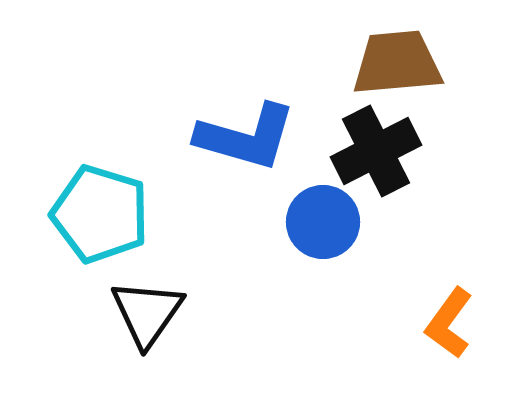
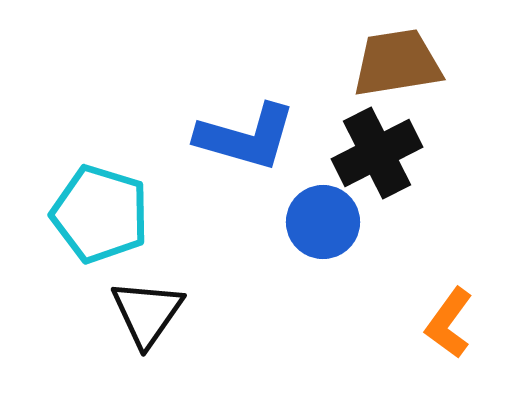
brown trapezoid: rotated 4 degrees counterclockwise
black cross: moved 1 px right, 2 px down
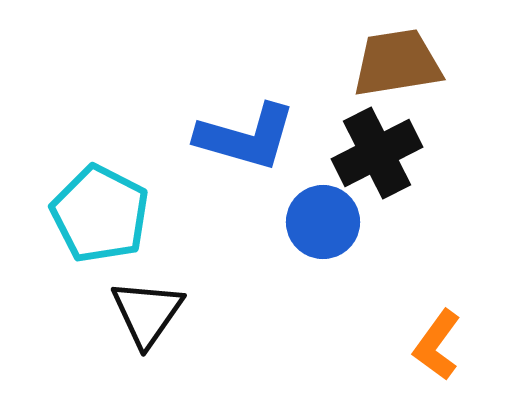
cyan pentagon: rotated 10 degrees clockwise
orange L-shape: moved 12 px left, 22 px down
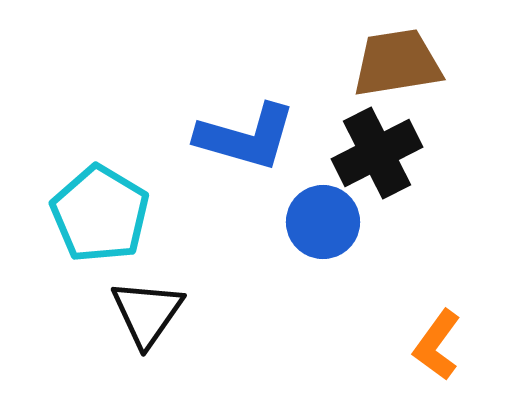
cyan pentagon: rotated 4 degrees clockwise
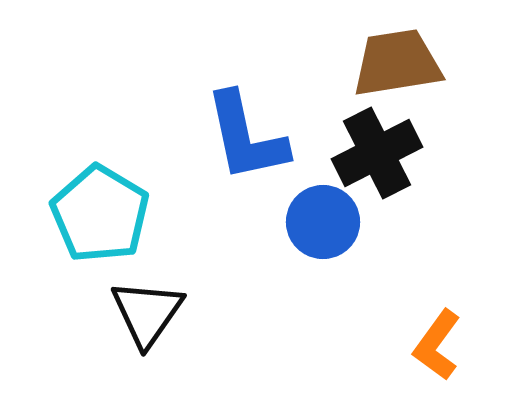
blue L-shape: rotated 62 degrees clockwise
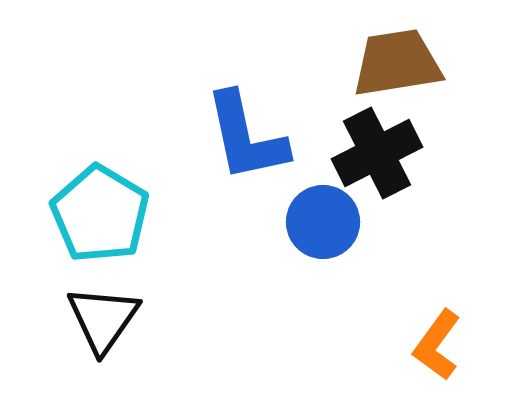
black triangle: moved 44 px left, 6 px down
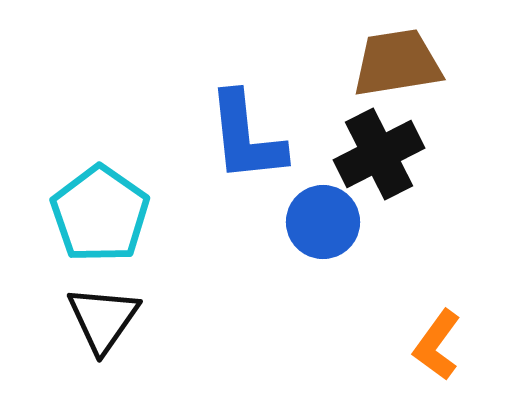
blue L-shape: rotated 6 degrees clockwise
black cross: moved 2 px right, 1 px down
cyan pentagon: rotated 4 degrees clockwise
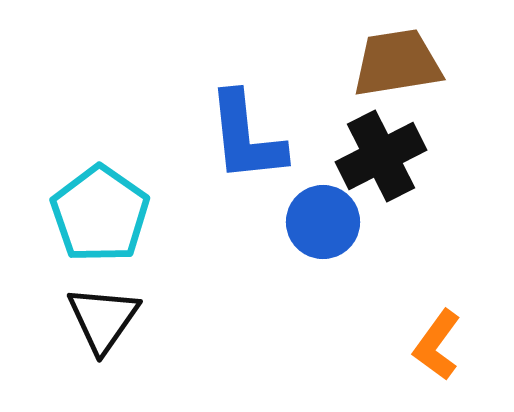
black cross: moved 2 px right, 2 px down
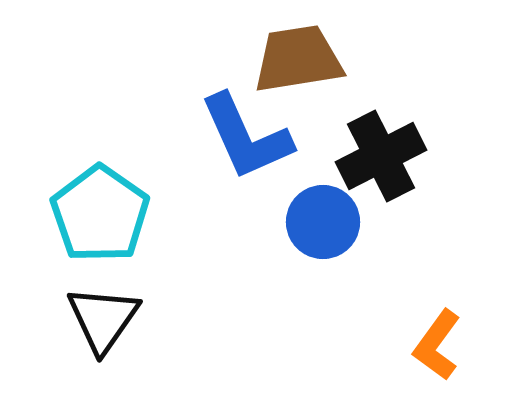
brown trapezoid: moved 99 px left, 4 px up
blue L-shape: rotated 18 degrees counterclockwise
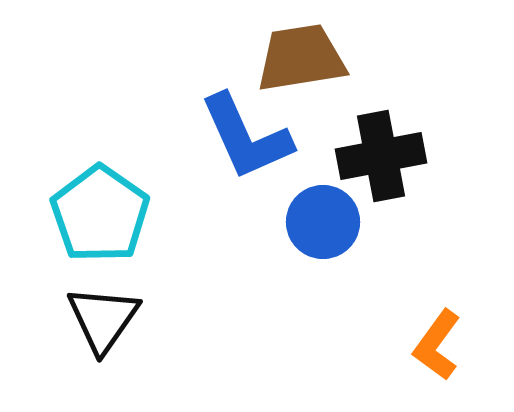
brown trapezoid: moved 3 px right, 1 px up
black cross: rotated 16 degrees clockwise
